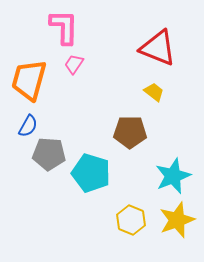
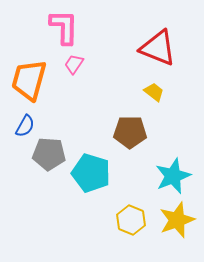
blue semicircle: moved 3 px left
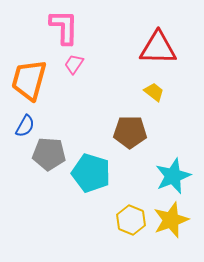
red triangle: rotated 21 degrees counterclockwise
yellow star: moved 6 px left
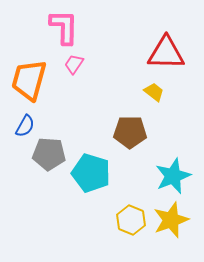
red triangle: moved 8 px right, 5 px down
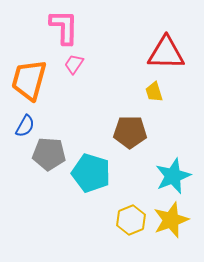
yellow trapezoid: rotated 145 degrees counterclockwise
yellow hexagon: rotated 16 degrees clockwise
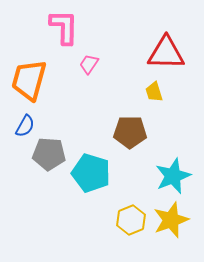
pink trapezoid: moved 15 px right
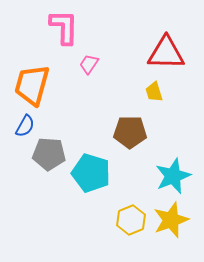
orange trapezoid: moved 3 px right, 5 px down
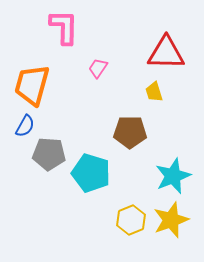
pink trapezoid: moved 9 px right, 4 px down
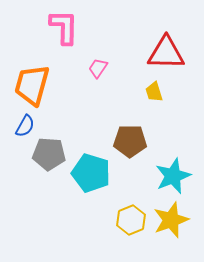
brown pentagon: moved 9 px down
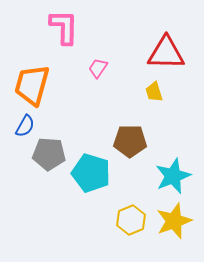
yellow star: moved 3 px right, 1 px down
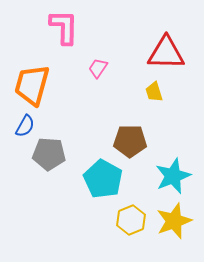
cyan pentagon: moved 12 px right, 6 px down; rotated 12 degrees clockwise
